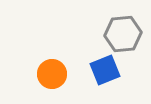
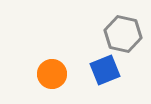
gray hexagon: rotated 18 degrees clockwise
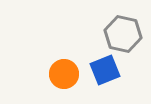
orange circle: moved 12 px right
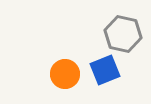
orange circle: moved 1 px right
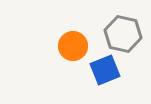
orange circle: moved 8 px right, 28 px up
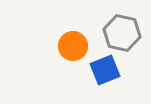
gray hexagon: moved 1 px left, 1 px up
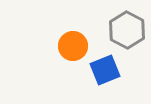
gray hexagon: moved 5 px right, 3 px up; rotated 15 degrees clockwise
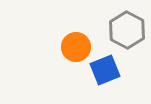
orange circle: moved 3 px right, 1 px down
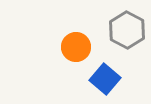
blue square: moved 9 px down; rotated 28 degrees counterclockwise
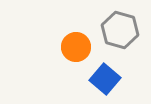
gray hexagon: moved 7 px left; rotated 12 degrees counterclockwise
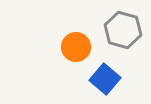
gray hexagon: moved 3 px right
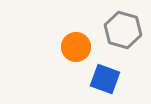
blue square: rotated 20 degrees counterclockwise
